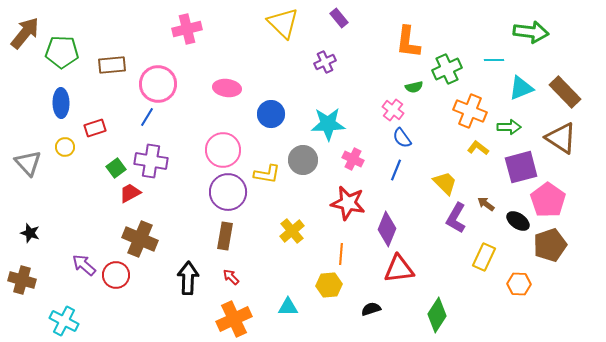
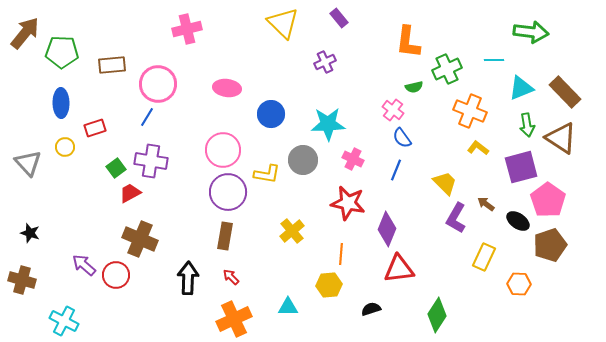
green arrow at (509, 127): moved 18 px right, 2 px up; rotated 80 degrees clockwise
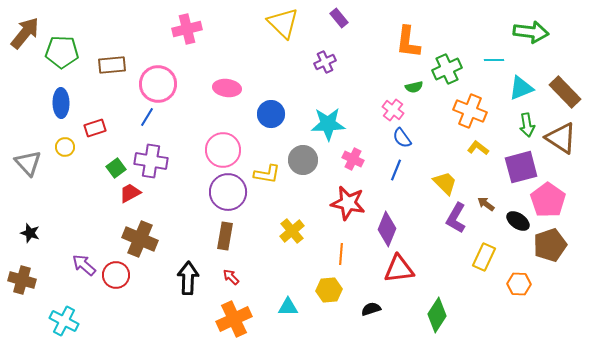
yellow hexagon at (329, 285): moved 5 px down
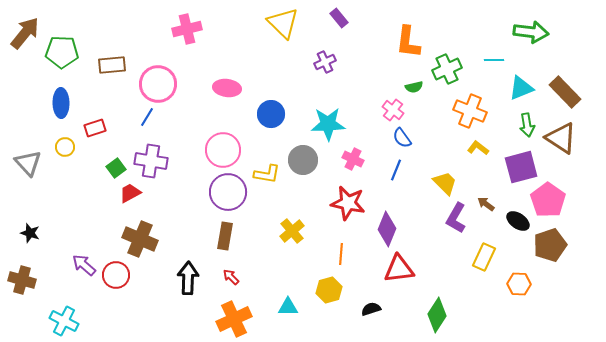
yellow hexagon at (329, 290): rotated 10 degrees counterclockwise
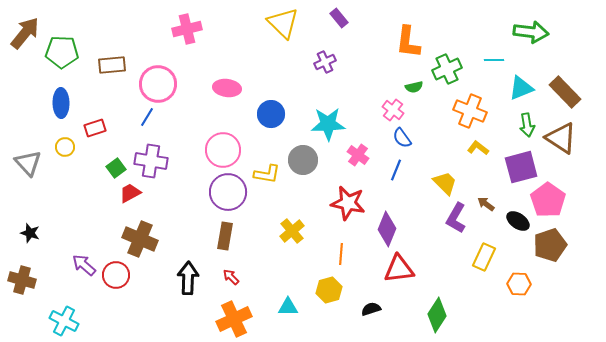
pink cross at (353, 159): moved 5 px right, 4 px up; rotated 10 degrees clockwise
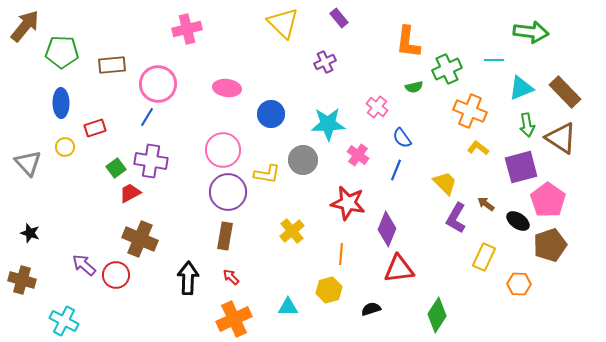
brown arrow at (25, 33): moved 7 px up
pink cross at (393, 110): moved 16 px left, 3 px up
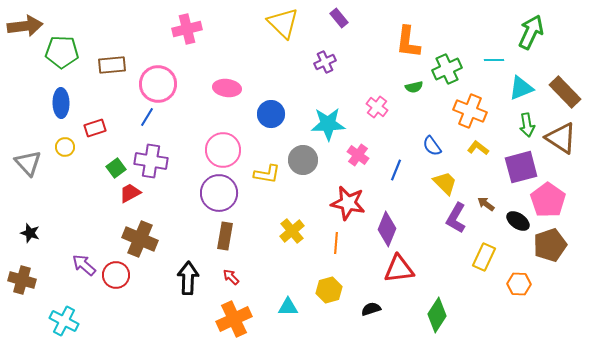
brown arrow at (25, 26): rotated 44 degrees clockwise
green arrow at (531, 32): rotated 72 degrees counterclockwise
blue semicircle at (402, 138): moved 30 px right, 8 px down
purple circle at (228, 192): moved 9 px left, 1 px down
orange line at (341, 254): moved 5 px left, 11 px up
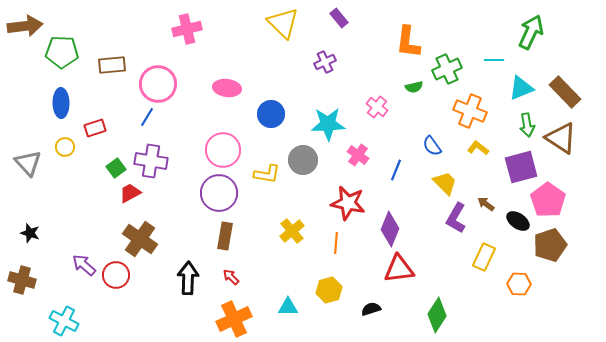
purple diamond at (387, 229): moved 3 px right
brown cross at (140, 239): rotated 12 degrees clockwise
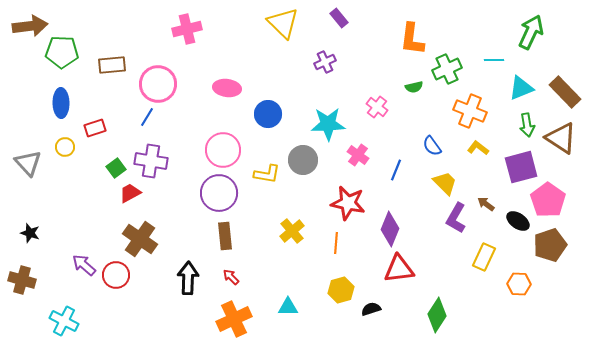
brown arrow at (25, 26): moved 5 px right
orange L-shape at (408, 42): moved 4 px right, 3 px up
blue circle at (271, 114): moved 3 px left
brown rectangle at (225, 236): rotated 16 degrees counterclockwise
yellow hexagon at (329, 290): moved 12 px right
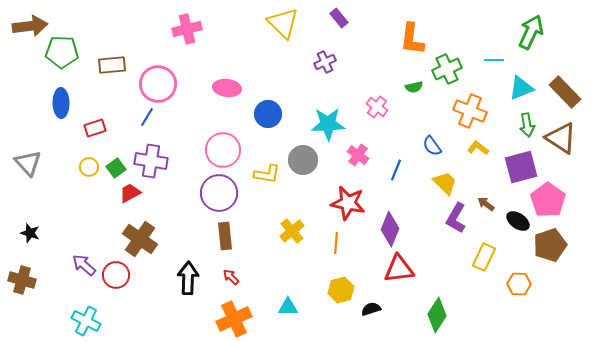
yellow circle at (65, 147): moved 24 px right, 20 px down
cyan cross at (64, 321): moved 22 px right
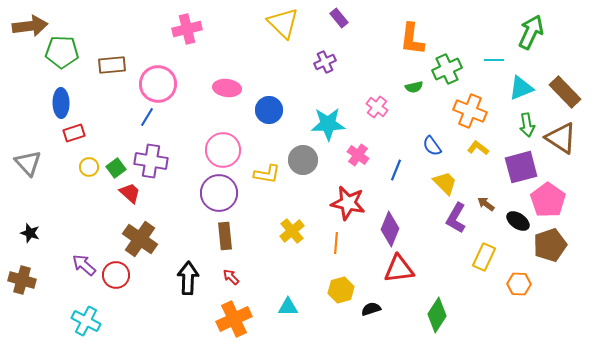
blue circle at (268, 114): moved 1 px right, 4 px up
red rectangle at (95, 128): moved 21 px left, 5 px down
red trapezoid at (130, 193): rotated 70 degrees clockwise
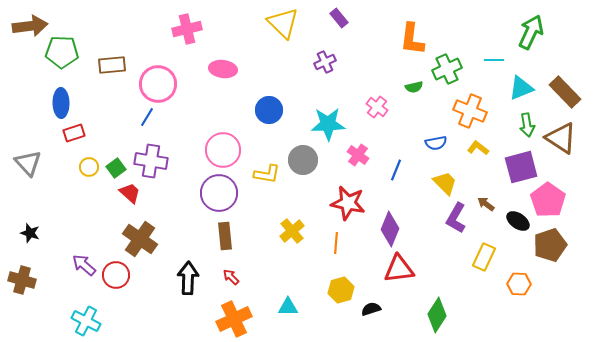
pink ellipse at (227, 88): moved 4 px left, 19 px up
blue semicircle at (432, 146): moved 4 px right, 3 px up; rotated 65 degrees counterclockwise
